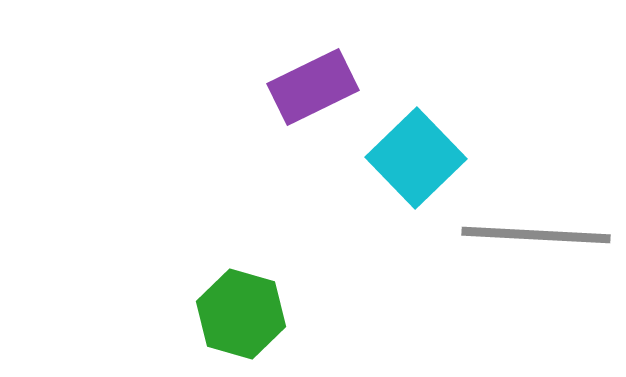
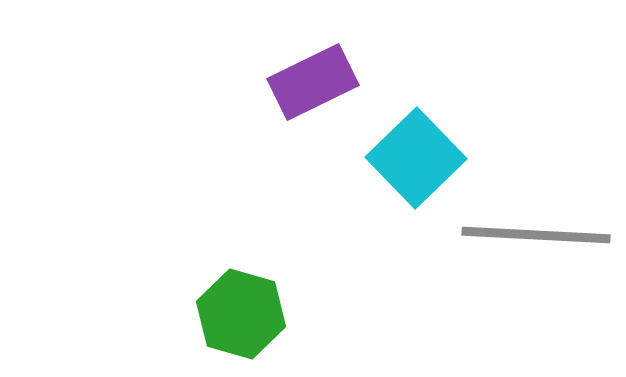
purple rectangle: moved 5 px up
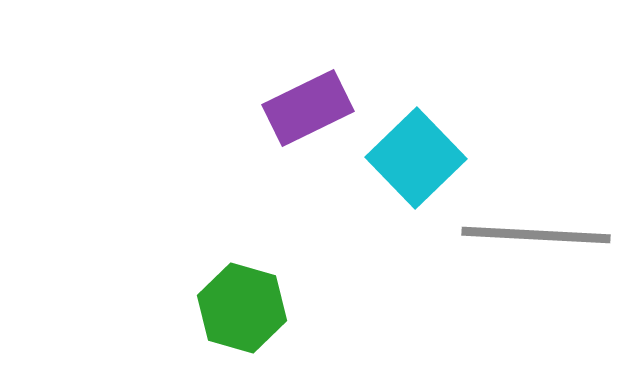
purple rectangle: moved 5 px left, 26 px down
green hexagon: moved 1 px right, 6 px up
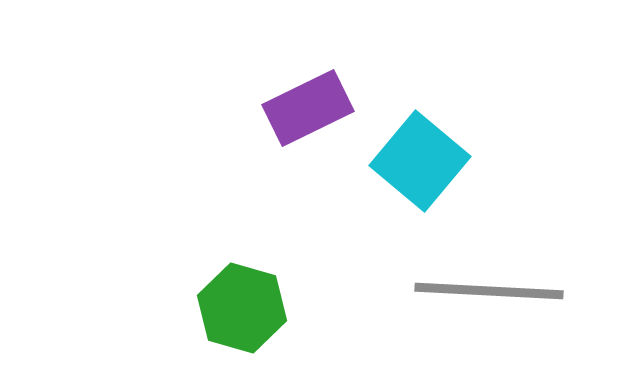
cyan square: moved 4 px right, 3 px down; rotated 6 degrees counterclockwise
gray line: moved 47 px left, 56 px down
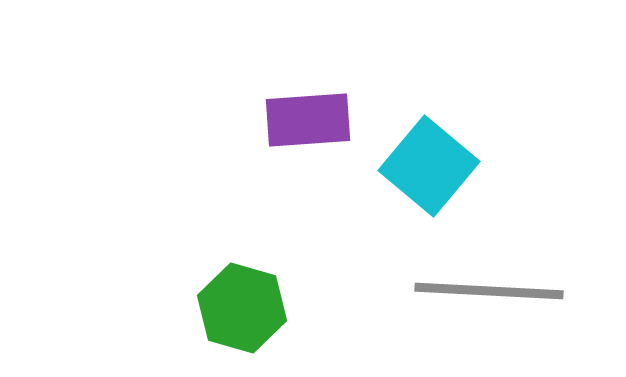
purple rectangle: moved 12 px down; rotated 22 degrees clockwise
cyan square: moved 9 px right, 5 px down
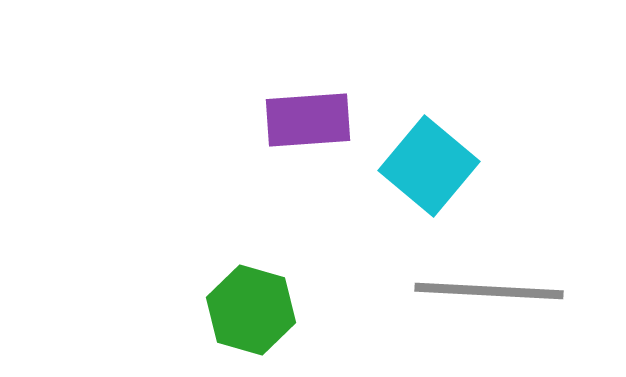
green hexagon: moved 9 px right, 2 px down
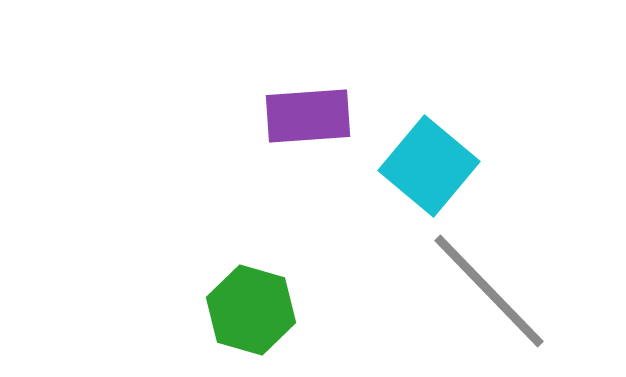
purple rectangle: moved 4 px up
gray line: rotated 43 degrees clockwise
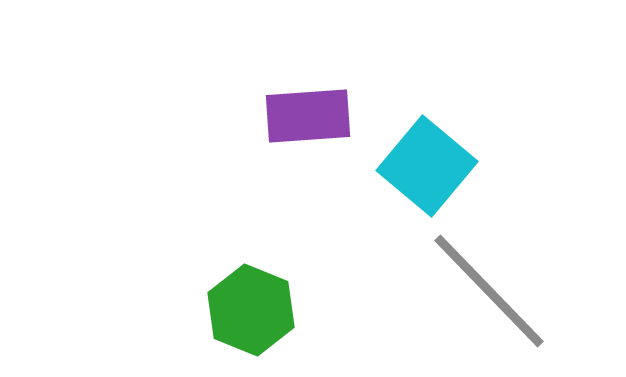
cyan square: moved 2 px left
green hexagon: rotated 6 degrees clockwise
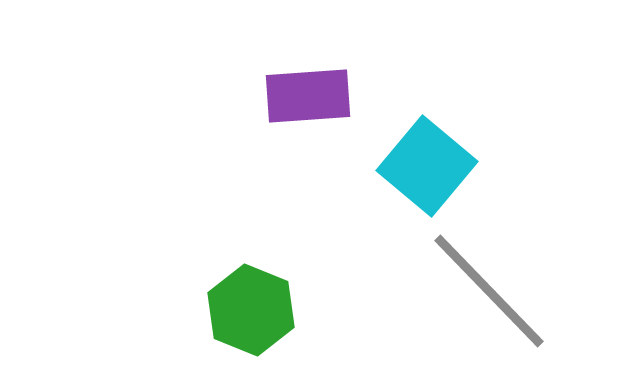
purple rectangle: moved 20 px up
